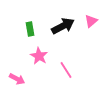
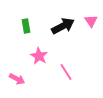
pink triangle: rotated 24 degrees counterclockwise
green rectangle: moved 4 px left, 3 px up
pink line: moved 2 px down
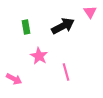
pink triangle: moved 1 px left, 9 px up
green rectangle: moved 1 px down
pink line: rotated 18 degrees clockwise
pink arrow: moved 3 px left
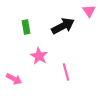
pink triangle: moved 1 px left, 1 px up
